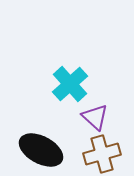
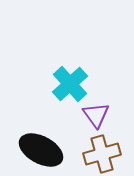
purple triangle: moved 1 px right, 2 px up; rotated 12 degrees clockwise
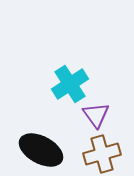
cyan cross: rotated 9 degrees clockwise
